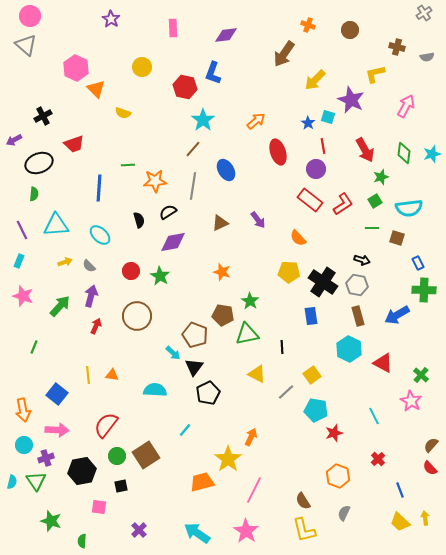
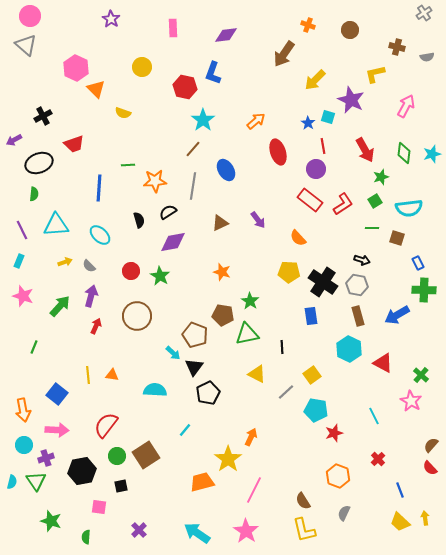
green semicircle at (82, 541): moved 4 px right, 4 px up
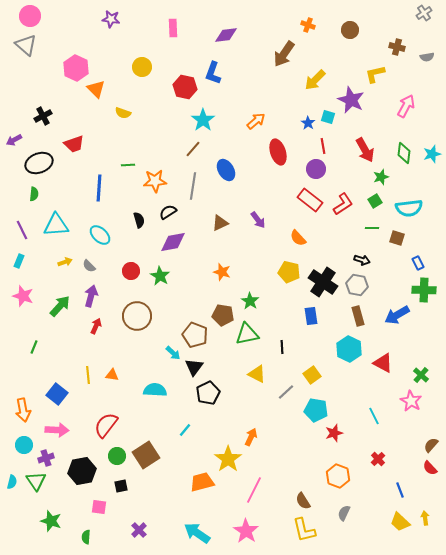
purple star at (111, 19): rotated 24 degrees counterclockwise
yellow pentagon at (289, 272): rotated 10 degrees clockwise
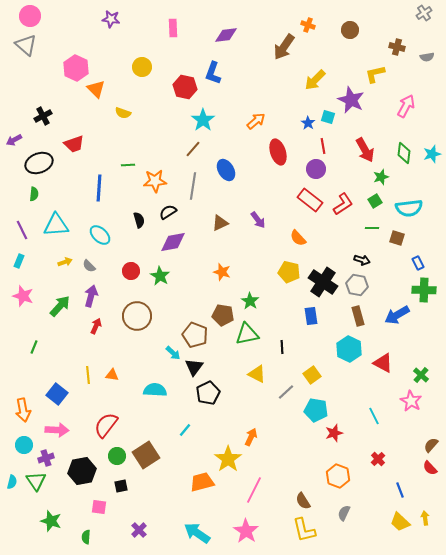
brown arrow at (284, 54): moved 7 px up
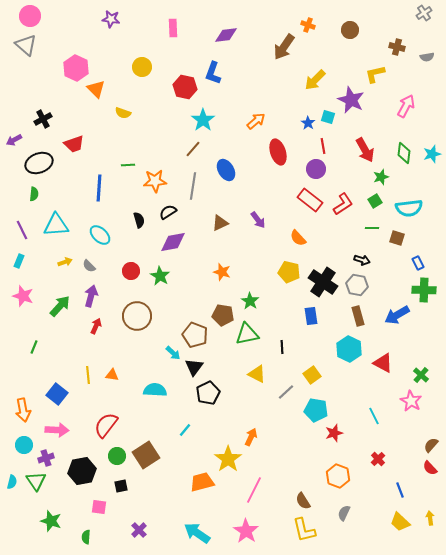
black cross at (43, 116): moved 3 px down
yellow arrow at (425, 518): moved 5 px right
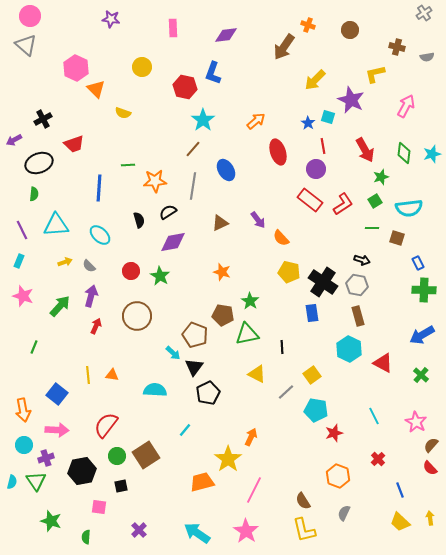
orange semicircle at (298, 238): moved 17 px left
blue arrow at (397, 315): moved 25 px right, 20 px down
blue rectangle at (311, 316): moved 1 px right, 3 px up
pink star at (411, 401): moved 5 px right, 21 px down
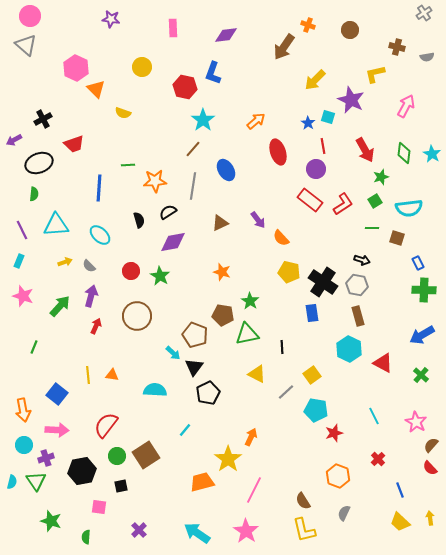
cyan star at (432, 154): rotated 24 degrees counterclockwise
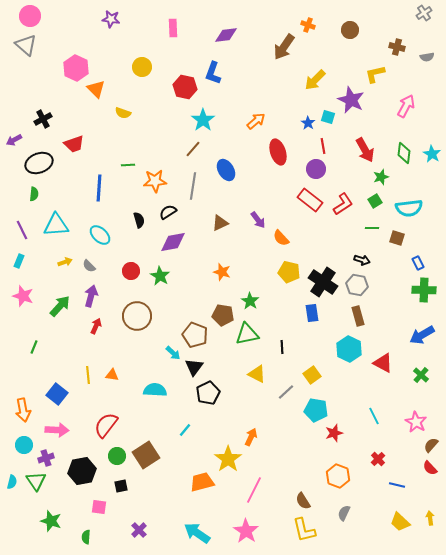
blue line at (400, 490): moved 3 px left, 5 px up; rotated 56 degrees counterclockwise
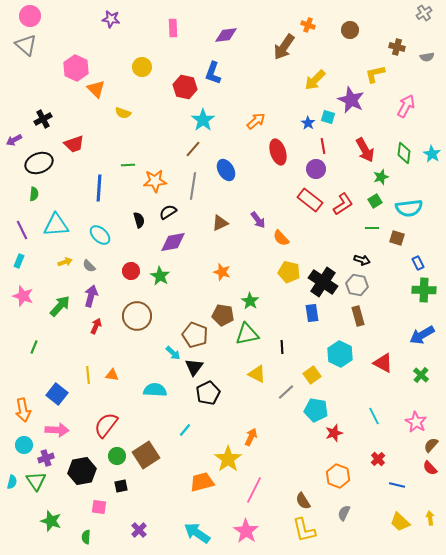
cyan hexagon at (349, 349): moved 9 px left, 5 px down
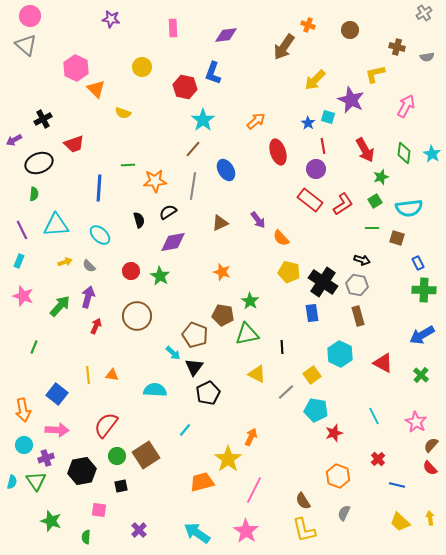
purple arrow at (91, 296): moved 3 px left, 1 px down
pink square at (99, 507): moved 3 px down
